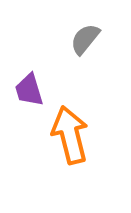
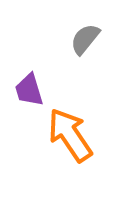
orange arrow: rotated 20 degrees counterclockwise
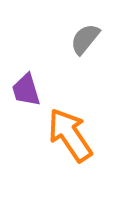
purple trapezoid: moved 3 px left
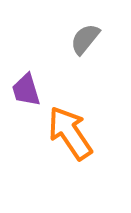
orange arrow: moved 2 px up
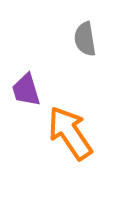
gray semicircle: rotated 48 degrees counterclockwise
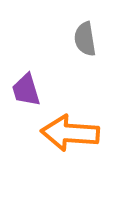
orange arrow: rotated 52 degrees counterclockwise
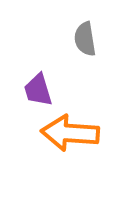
purple trapezoid: moved 12 px right
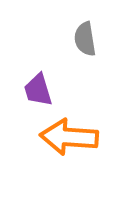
orange arrow: moved 1 px left, 4 px down
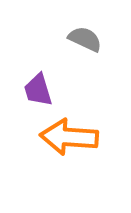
gray semicircle: rotated 124 degrees clockwise
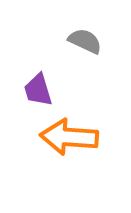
gray semicircle: moved 2 px down
